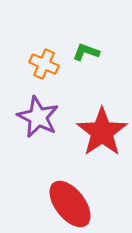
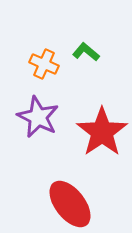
green L-shape: rotated 20 degrees clockwise
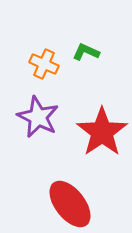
green L-shape: rotated 16 degrees counterclockwise
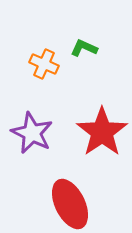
green L-shape: moved 2 px left, 4 px up
purple star: moved 6 px left, 16 px down
red ellipse: rotated 12 degrees clockwise
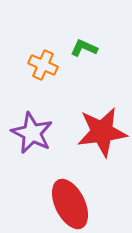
orange cross: moved 1 px left, 1 px down
red star: rotated 27 degrees clockwise
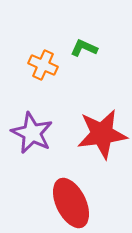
red star: moved 2 px down
red ellipse: moved 1 px right, 1 px up
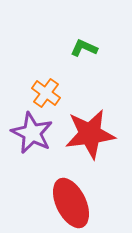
orange cross: moved 3 px right, 28 px down; rotated 12 degrees clockwise
red star: moved 12 px left
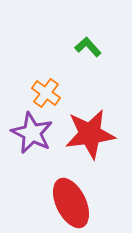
green L-shape: moved 4 px right, 1 px up; rotated 24 degrees clockwise
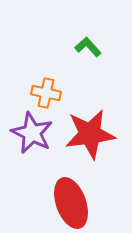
orange cross: rotated 24 degrees counterclockwise
red ellipse: rotated 6 degrees clockwise
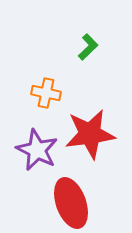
green L-shape: rotated 88 degrees clockwise
purple star: moved 5 px right, 17 px down
